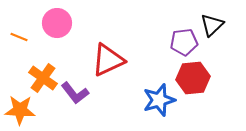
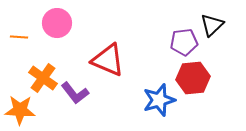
orange line: rotated 18 degrees counterclockwise
red triangle: rotated 48 degrees clockwise
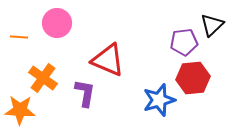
purple L-shape: moved 10 px right; rotated 132 degrees counterclockwise
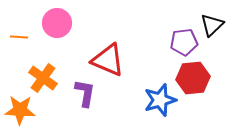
blue star: moved 1 px right
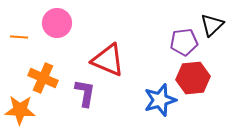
orange cross: rotated 12 degrees counterclockwise
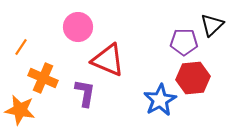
pink circle: moved 21 px right, 4 px down
orange line: moved 2 px right, 10 px down; rotated 60 degrees counterclockwise
purple pentagon: rotated 8 degrees clockwise
blue star: rotated 12 degrees counterclockwise
orange star: rotated 8 degrees clockwise
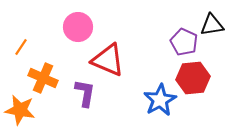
black triangle: rotated 35 degrees clockwise
purple pentagon: rotated 24 degrees clockwise
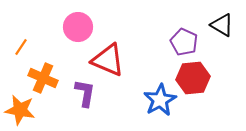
black triangle: moved 10 px right; rotated 40 degrees clockwise
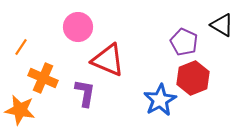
red hexagon: rotated 16 degrees counterclockwise
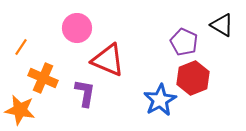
pink circle: moved 1 px left, 1 px down
